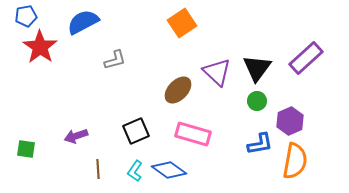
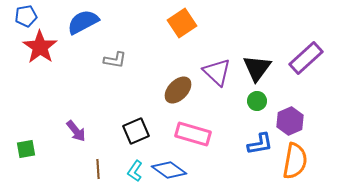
gray L-shape: rotated 25 degrees clockwise
purple arrow: moved 5 px up; rotated 110 degrees counterclockwise
green square: rotated 18 degrees counterclockwise
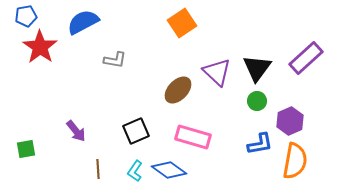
pink rectangle: moved 3 px down
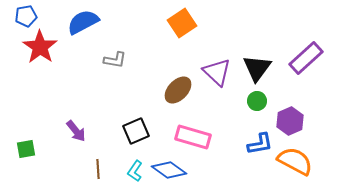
orange semicircle: rotated 72 degrees counterclockwise
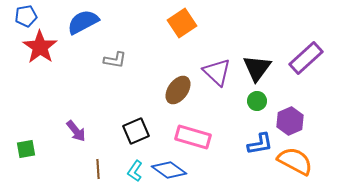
brown ellipse: rotated 8 degrees counterclockwise
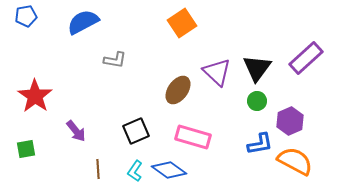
red star: moved 5 px left, 49 px down
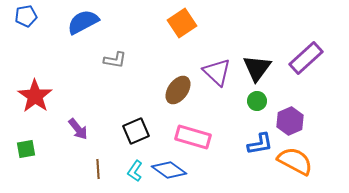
purple arrow: moved 2 px right, 2 px up
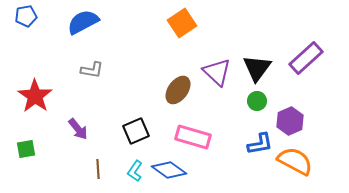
gray L-shape: moved 23 px left, 10 px down
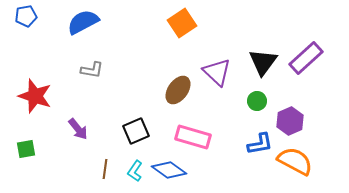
black triangle: moved 6 px right, 6 px up
red star: rotated 16 degrees counterclockwise
brown line: moved 7 px right; rotated 12 degrees clockwise
